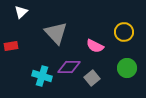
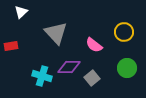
pink semicircle: moved 1 px left, 1 px up; rotated 12 degrees clockwise
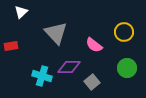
gray square: moved 4 px down
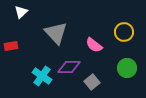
cyan cross: rotated 18 degrees clockwise
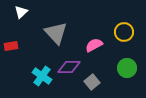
pink semicircle: rotated 114 degrees clockwise
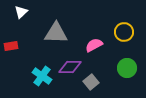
gray triangle: rotated 45 degrees counterclockwise
purple diamond: moved 1 px right
gray square: moved 1 px left
